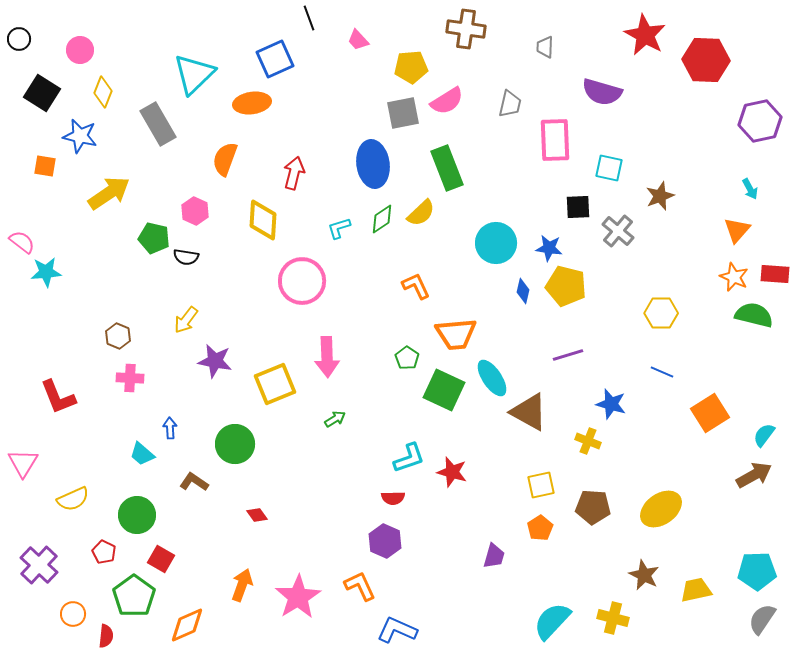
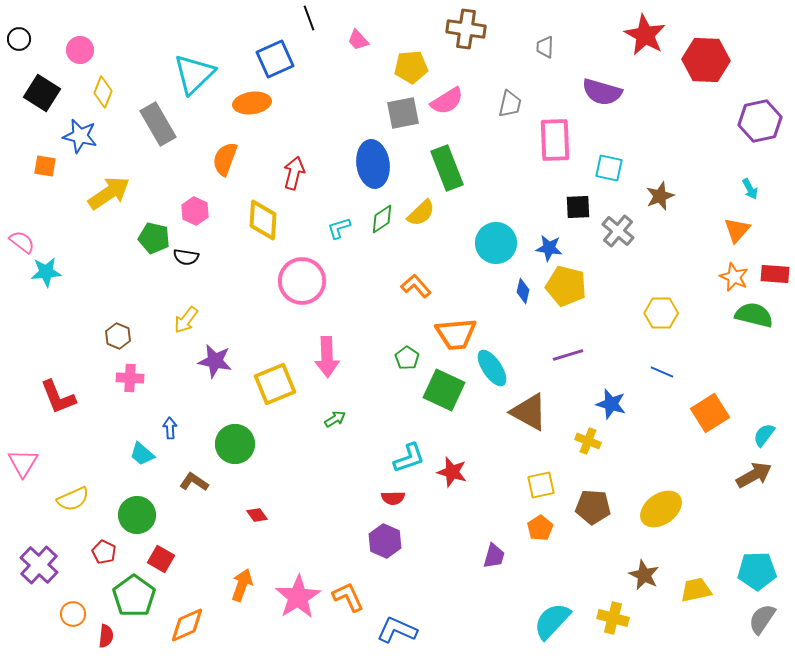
orange L-shape at (416, 286): rotated 16 degrees counterclockwise
cyan ellipse at (492, 378): moved 10 px up
orange L-shape at (360, 586): moved 12 px left, 11 px down
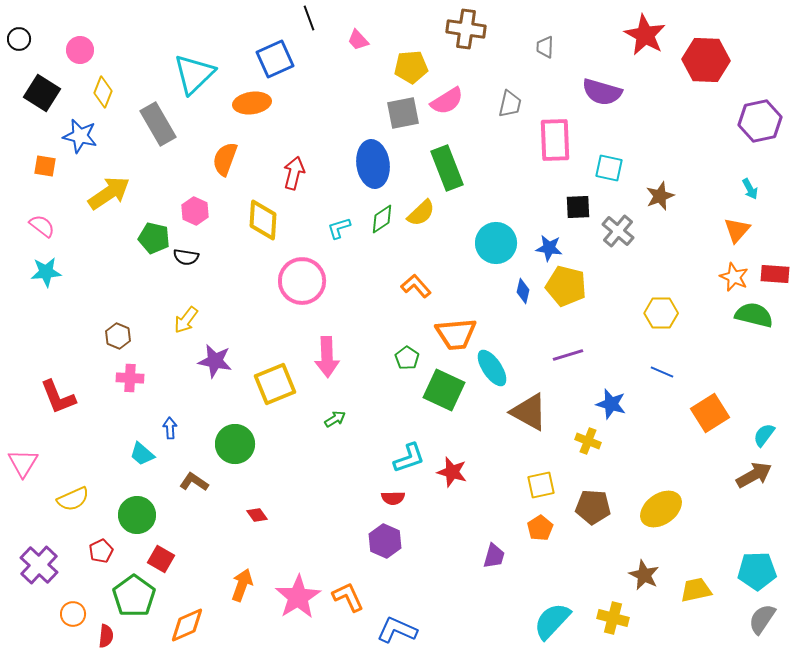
pink semicircle at (22, 242): moved 20 px right, 16 px up
red pentagon at (104, 552): moved 3 px left, 1 px up; rotated 20 degrees clockwise
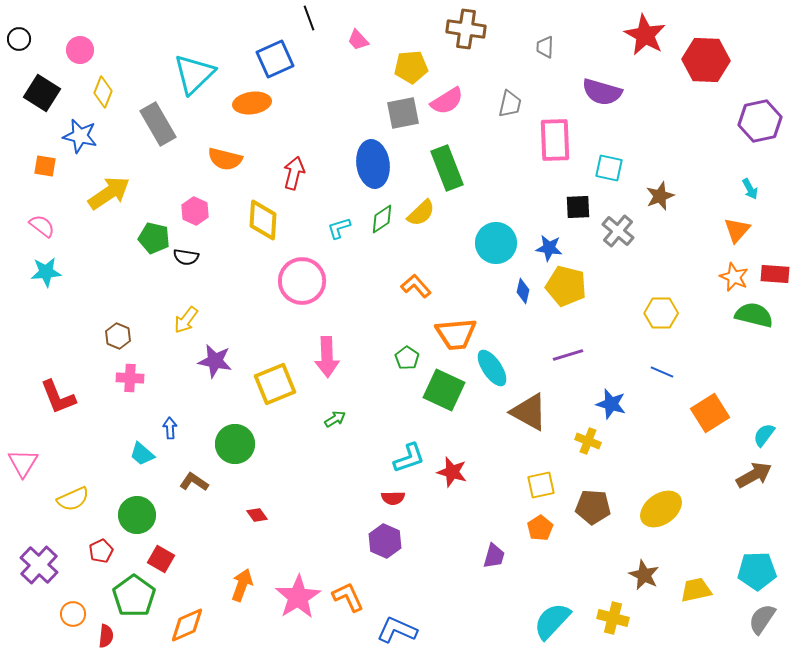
orange semicircle at (225, 159): rotated 96 degrees counterclockwise
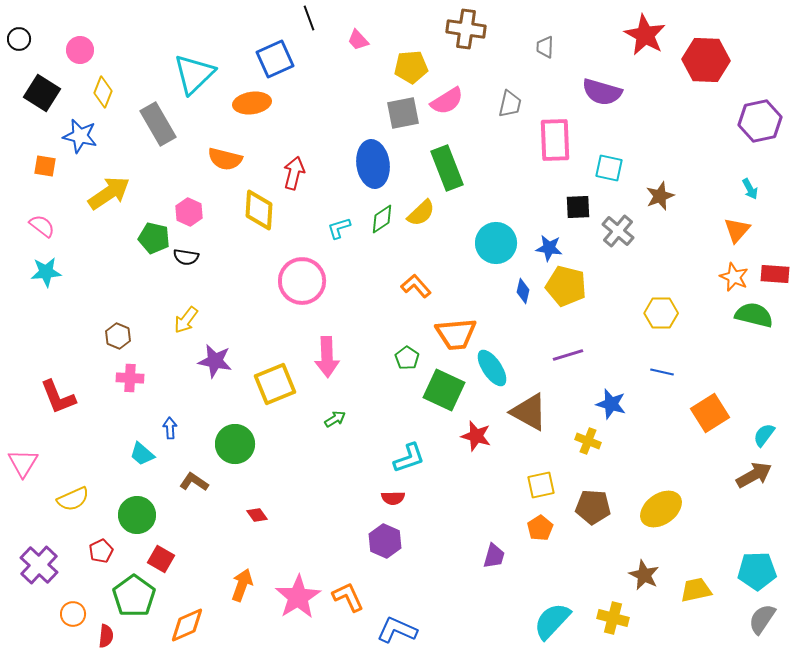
pink hexagon at (195, 211): moved 6 px left, 1 px down
yellow diamond at (263, 220): moved 4 px left, 10 px up
blue line at (662, 372): rotated 10 degrees counterclockwise
red star at (452, 472): moved 24 px right, 36 px up
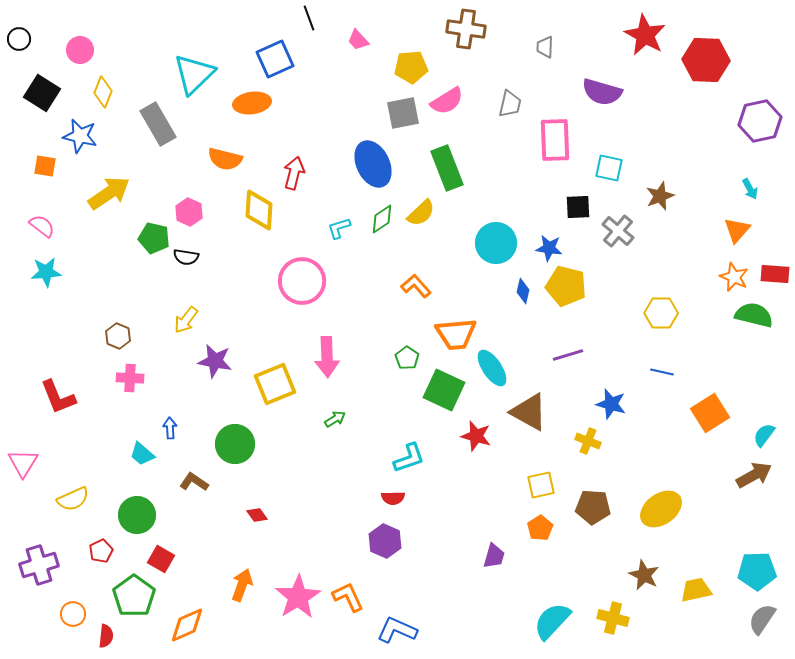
blue ellipse at (373, 164): rotated 18 degrees counterclockwise
purple cross at (39, 565): rotated 30 degrees clockwise
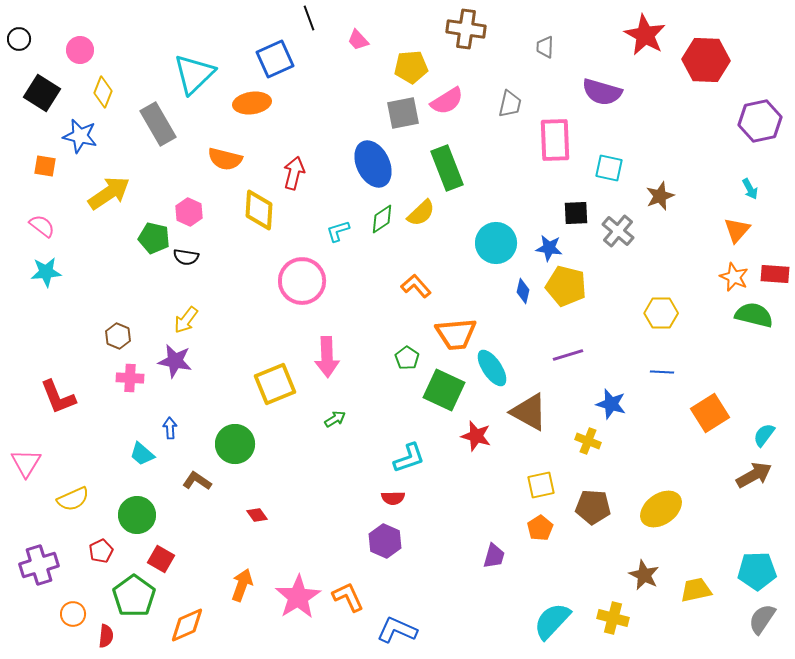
black square at (578, 207): moved 2 px left, 6 px down
cyan L-shape at (339, 228): moved 1 px left, 3 px down
purple star at (215, 361): moved 40 px left
blue line at (662, 372): rotated 10 degrees counterclockwise
pink triangle at (23, 463): moved 3 px right
brown L-shape at (194, 482): moved 3 px right, 1 px up
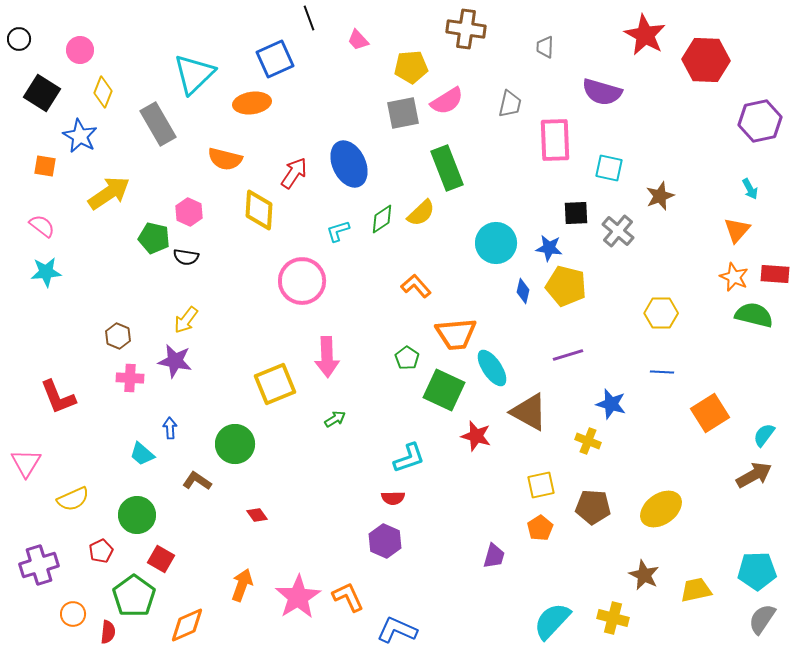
blue star at (80, 136): rotated 16 degrees clockwise
blue ellipse at (373, 164): moved 24 px left
red arrow at (294, 173): rotated 20 degrees clockwise
red semicircle at (106, 636): moved 2 px right, 4 px up
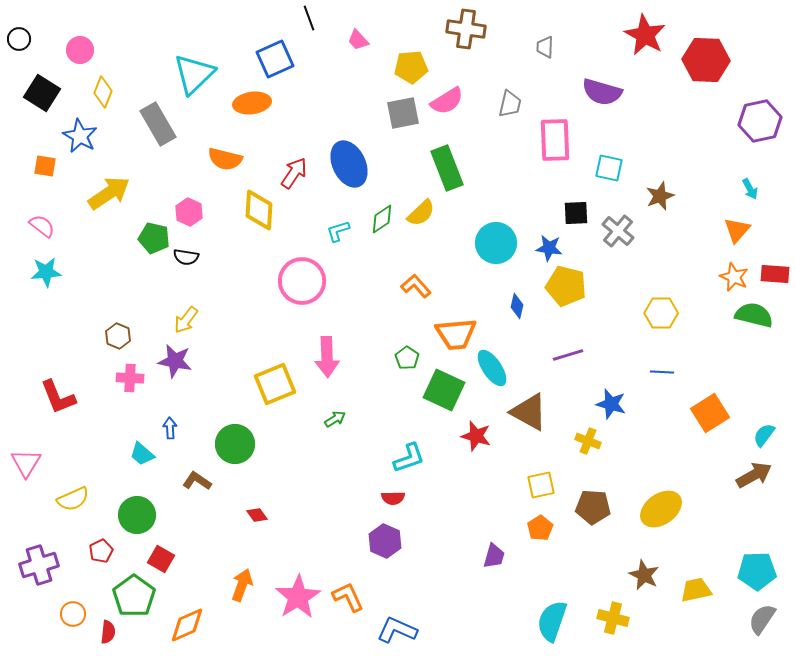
blue diamond at (523, 291): moved 6 px left, 15 px down
cyan semicircle at (552, 621): rotated 24 degrees counterclockwise
